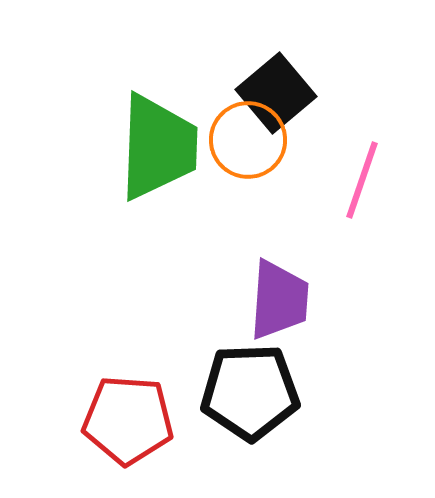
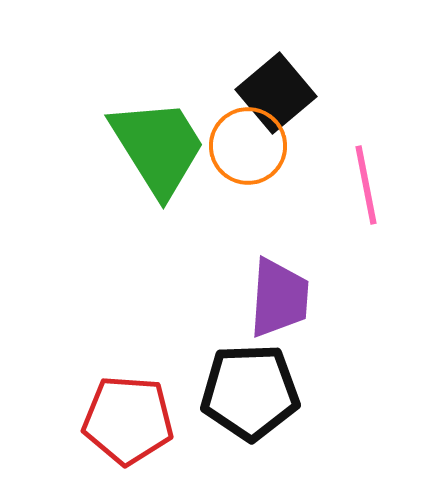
orange circle: moved 6 px down
green trapezoid: rotated 34 degrees counterclockwise
pink line: moved 4 px right, 5 px down; rotated 30 degrees counterclockwise
purple trapezoid: moved 2 px up
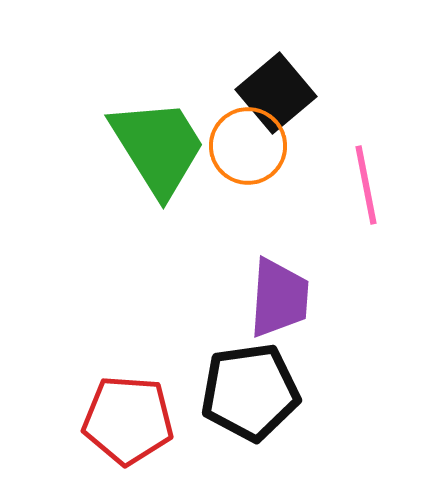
black pentagon: rotated 6 degrees counterclockwise
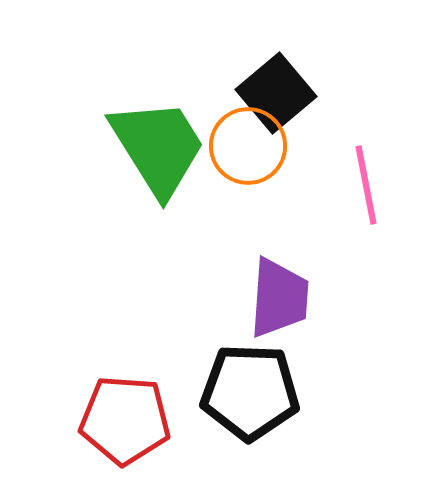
black pentagon: rotated 10 degrees clockwise
red pentagon: moved 3 px left
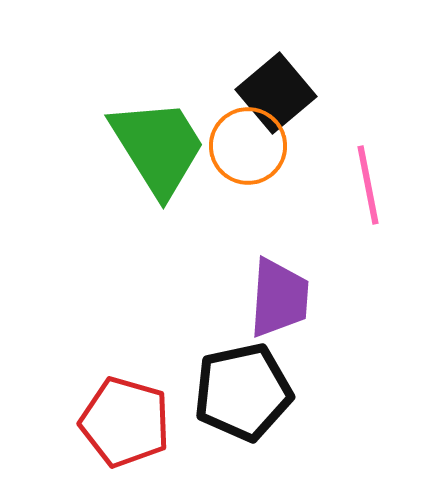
pink line: moved 2 px right
black pentagon: moved 7 px left; rotated 14 degrees counterclockwise
red pentagon: moved 2 px down; rotated 12 degrees clockwise
